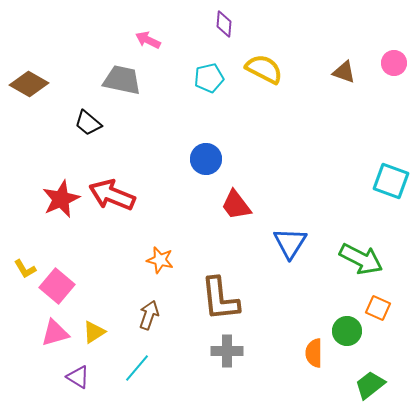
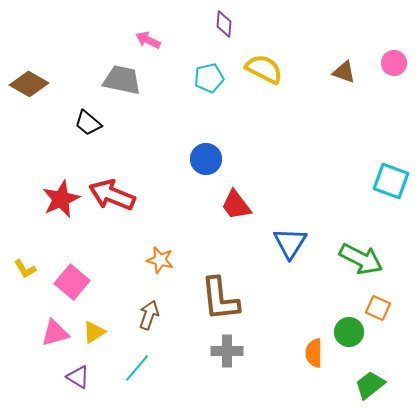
pink square: moved 15 px right, 4 px up
green circle: moved 2 px right, 1 px down
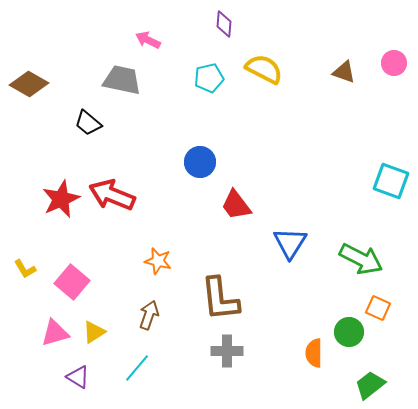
blue circle: moved 6 px left, 3 px down
orange star: moved 2 px left, 1 px down
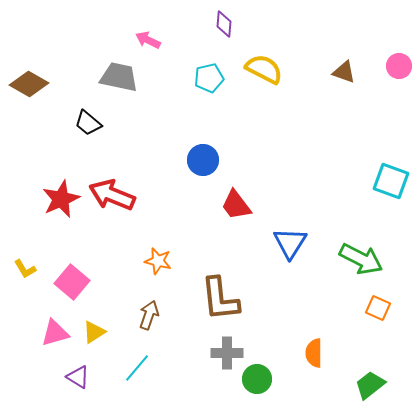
pink circle: moved 5 px right, 3 px down
gray trapezoid: moved 3 px left, 3 px up
blue circle: moved 3 px right, 2 px up
green circle: moved 92 px left, 47 px down
gray cross: moved 2 px down
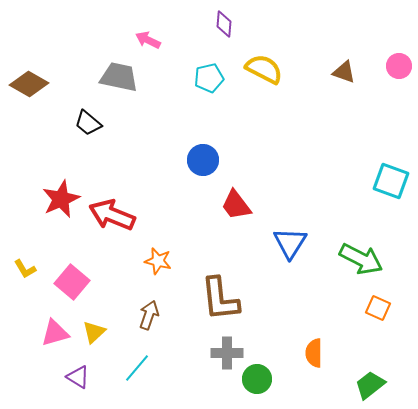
red arrow: moved 20 px down
yellow triangle: rotated 10 degrees counterclockwise
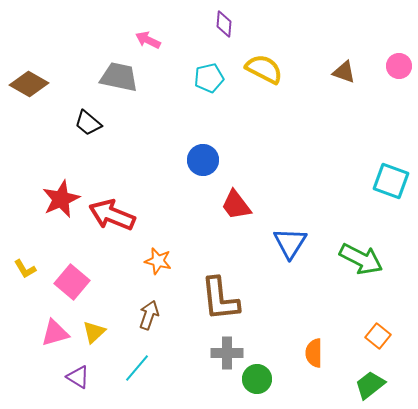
orange square: moved 28 px down; rotated 15 degrees clockwise
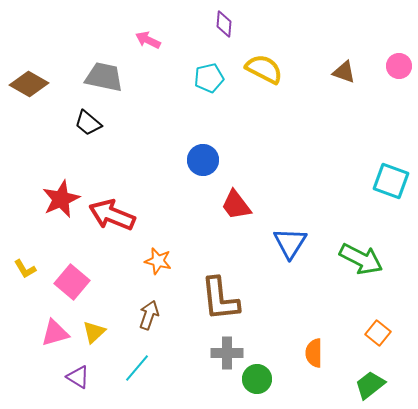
gray trapezoid: moved 15 px left
orange square: moved 3 px up
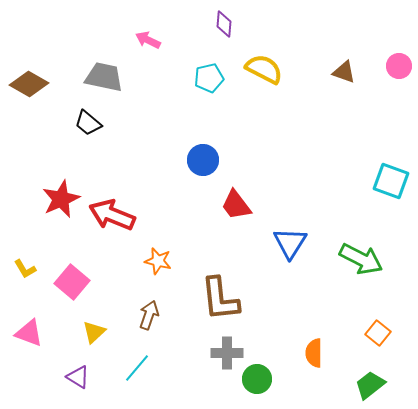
pink triangle: moved 26 px left; rotated 36 degrees clockwise
